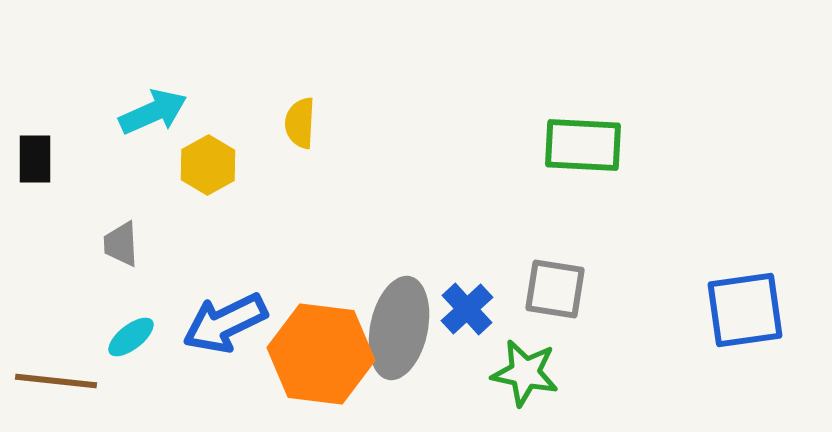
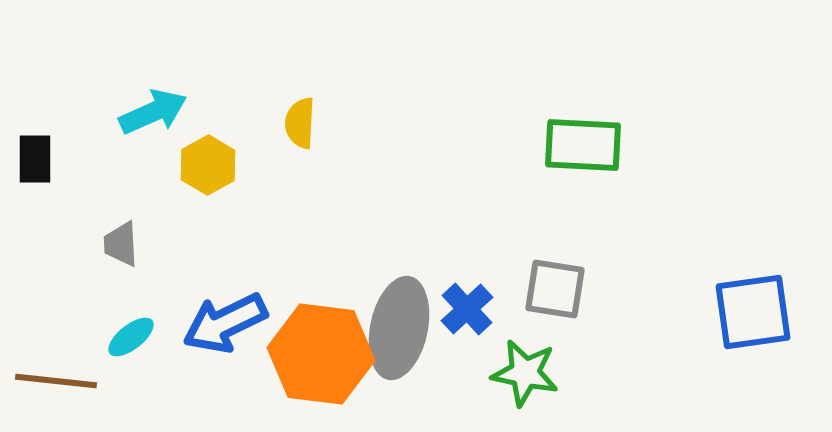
blue square: moved 8 px right, 2 px down
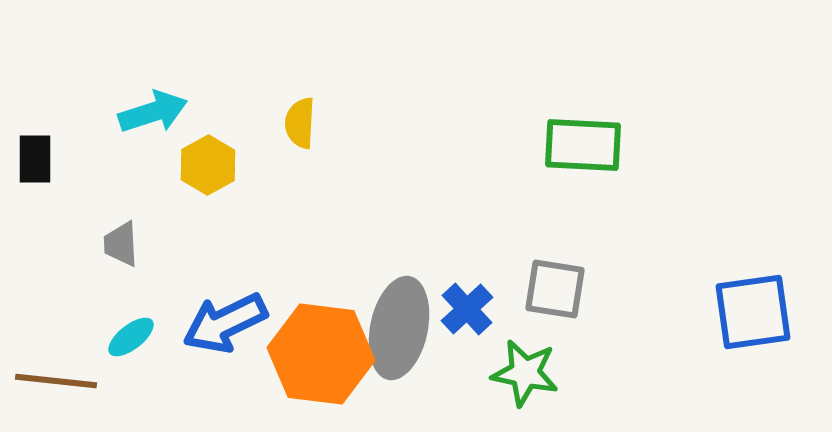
cyan arrow: rotated 6 degrees clockwise
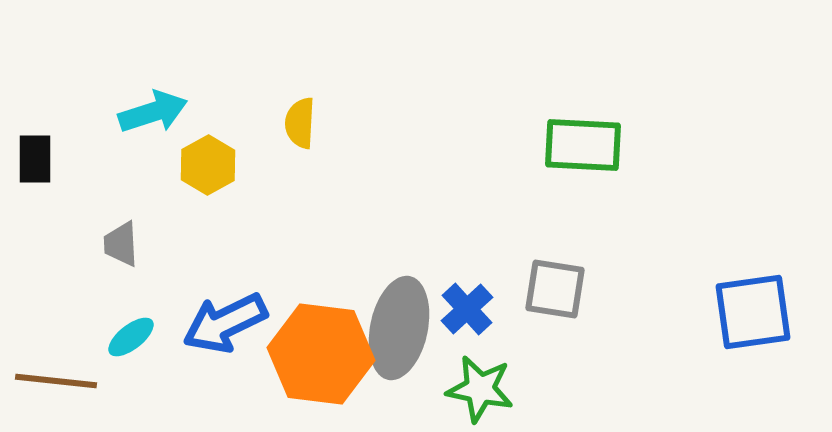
green star: moved 45 px left, 16 px down
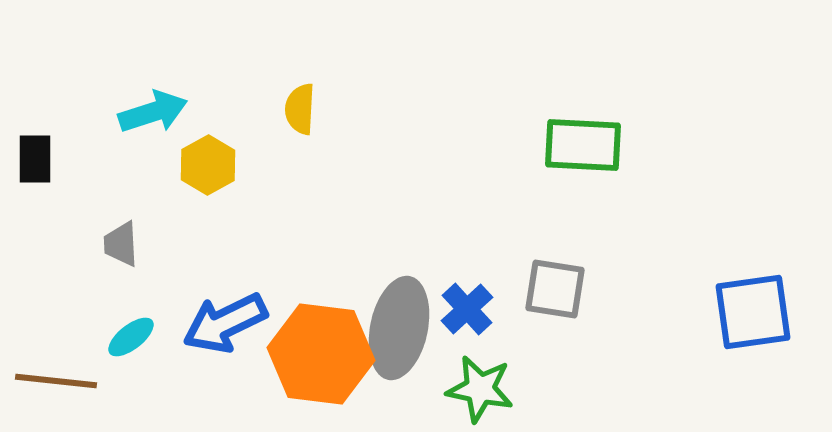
yellow semicircle: moved 14 px up
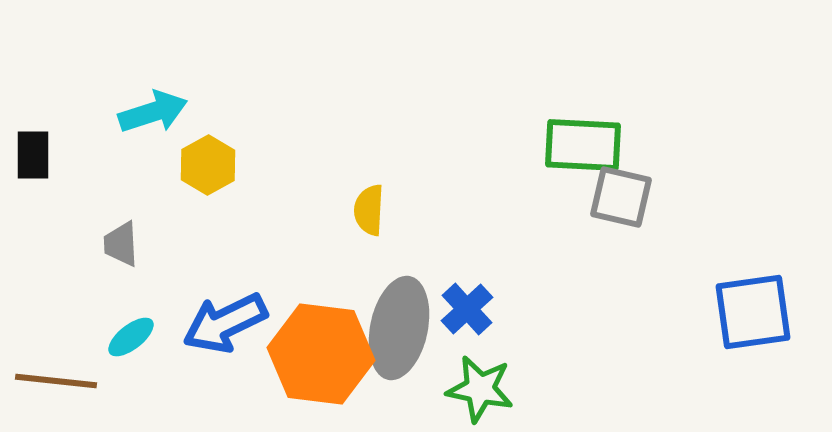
yellow semicircle: moved 69 px right, 101 px down
black rectangle: moved 2 px left, 4 px up
gray square: moved 66 px right, 92 px up; rotated 4 degrees clockwise
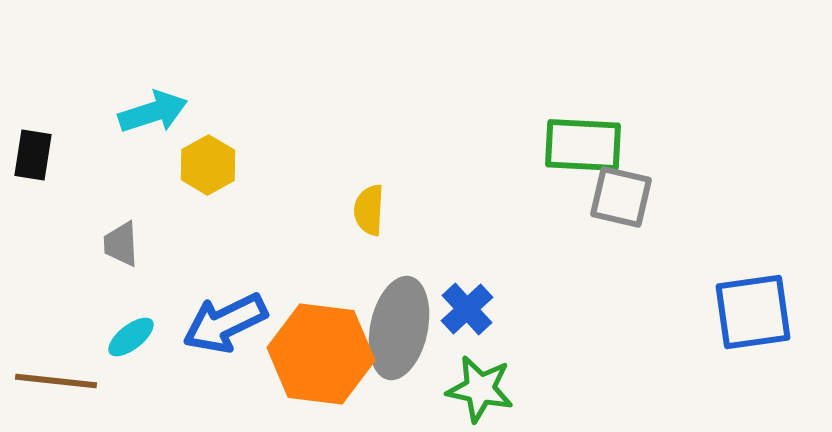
black rectangle: rotated 9 degrees clockwise
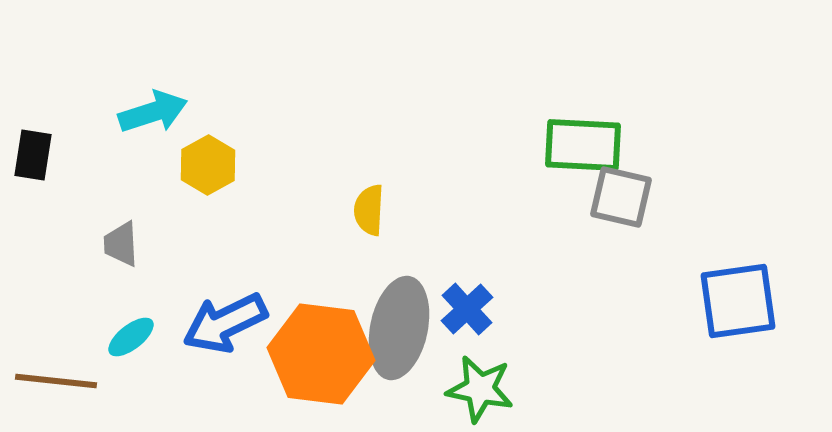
blue square: moved 15 px left, 11 px up
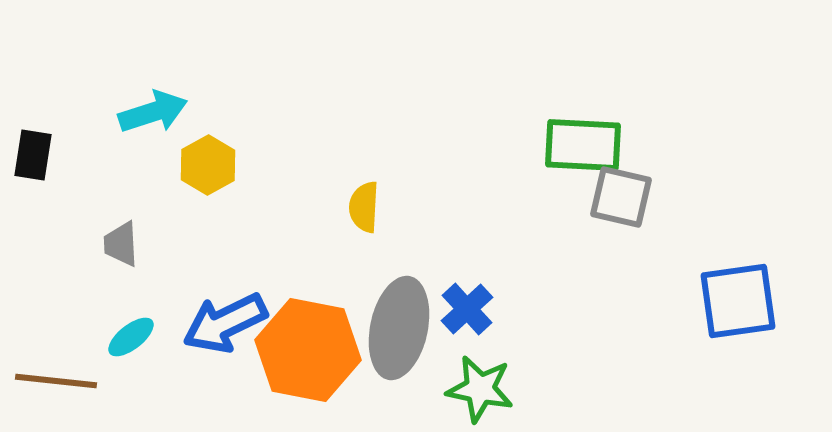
yellow semicircle: moved 5 px left, 3 px up
orange hexagon: moved 13 px left, 4 px up; rotated 4 degrees clockwise
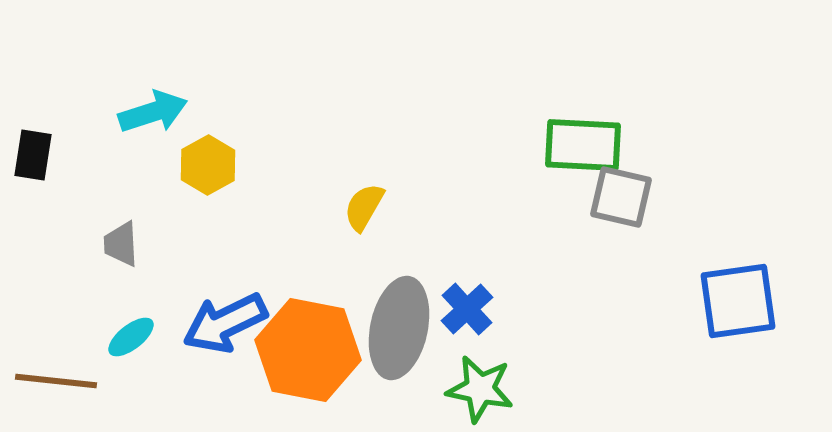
yellow semicircle: rotated 27 degrees clockwise
